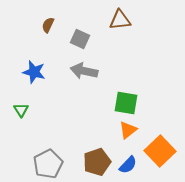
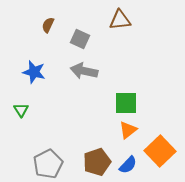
green square: rotated 10 degrees counterclockwise
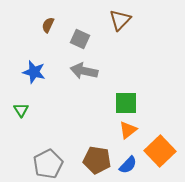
brown triangle: rotated 40 degrees counterclockwise
brown pentagon: moved 2 px up; rotated 28 degrees clockwise
